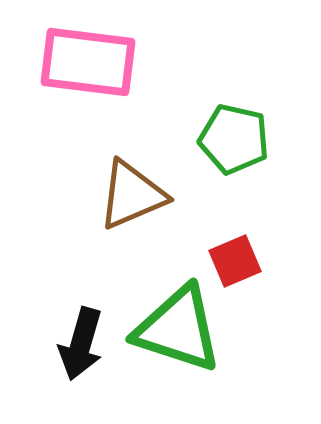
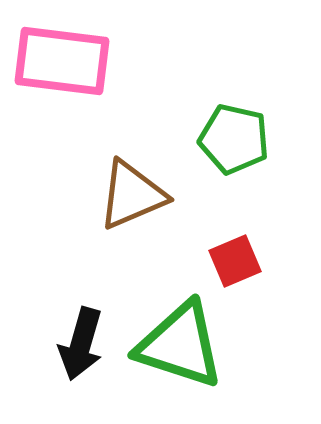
pink rectangle: moved 26 px left, 1 px up
green triangle: moved 2 px right, 16 px down
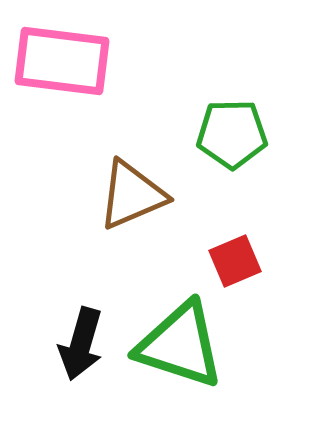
green pentagon: moved 2 px left, 5 px up; rotated 14 degrees counterclockwise
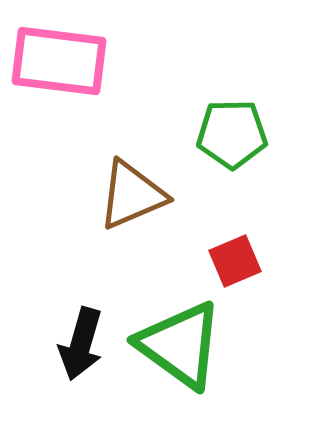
pink rectangle: moved 3 px left
green triangle: rotated 18 degrees clockwise
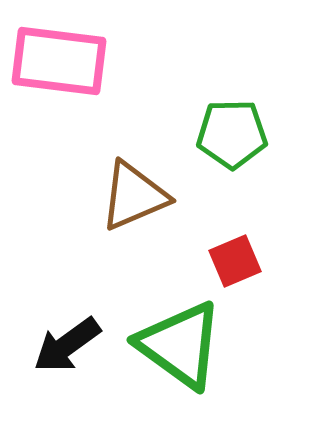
brown triangle: moved 2 px right, 1 px down
black arrow: moved 14 px left, 1 px down; rotated 38 degrees clockwise
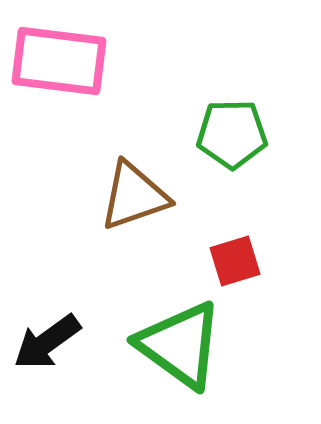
brown triangle: rotated 4 degrees clockwise
red square: rotated 6 degrees clockwise
black arrow: moved 20 px left, 3 px up
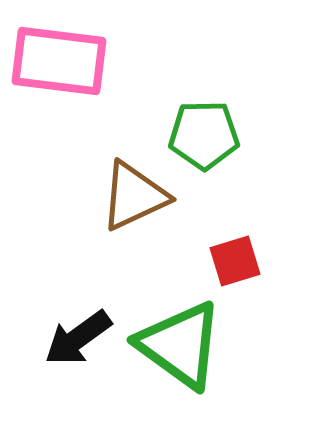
green pentagon: moved 28 px left, 1 px down
brown triangle: rotated 6 degrees counterclockwise
black arrow: moved 31 px right, 4 px up
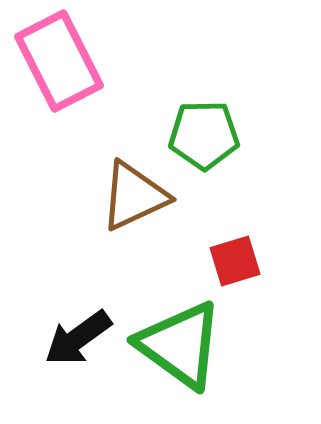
pink rectangle: rotated 56 degrees clockwise
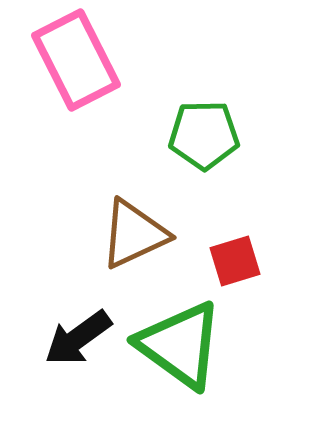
pink rectangle: moved 17 px right, 1 px up
brown triangle: moved 38 px down
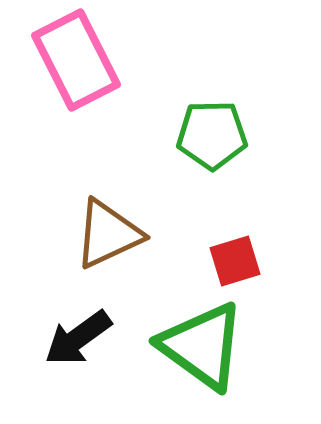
green pentagon: moved 8 px right
brown triangle: moved 26 px left
green triangle: moved 22 px right, 1 px down
